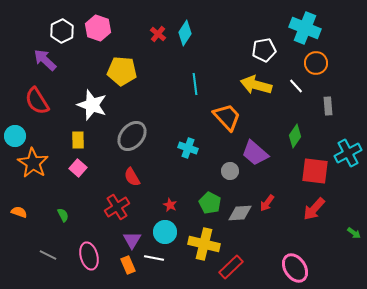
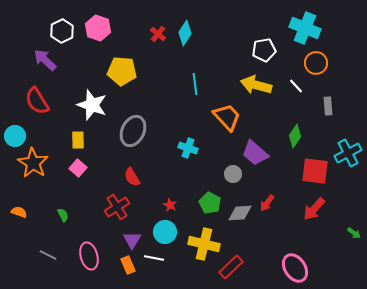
gray ellipse at (132, 136): moved 1 px right, 5 px up; rotated 16 degrees counterclockwise
gray circle at (230, 171): moved 3 px right, 3 px down
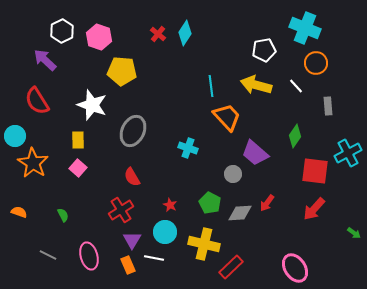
pink hexagon at (98, 28): moved 1 px right, 9 px down
cyan line at (195, 84): moved 16 px right, 2 px down
red cross at (117, 207): moved 4 px right, 3 px down
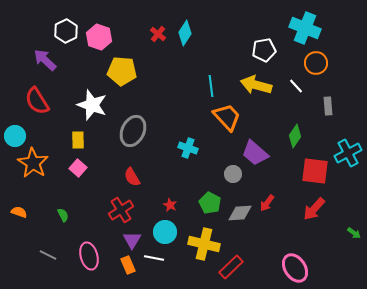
white hexagon at (62, 31): moved 4 px right
